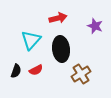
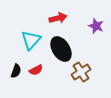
purple star: moved 1 px right
black ellipse: rotated 25 degrees counterclockwise
brown cross: moved 2 px up
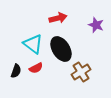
purple star: moved 1 px up
cyan triangle: moved 2 px right, 4 px down; rotated 35 degrees counterclockwise
red semicircle: moved 2 px up
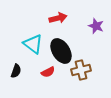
purple star: moved 1 px down
black ellipse: moved 2 px down
red semicircle: moved 12 px right, 4 px down
brown cross: moved 2 px up; rotated 18 degrees clockwise
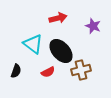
purple star: moved 3 px left
black ellipse: rotated 10 degrees counterclockwise
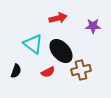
purple star: rotated 21 degrees counterclockwise
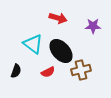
red arrow: rotated 30 degrees clockwise
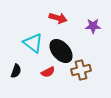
cyan triangle: moved 1 px up
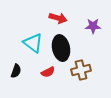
black ellipse: moved 3 px up; rotated 30 degrees clockwise
